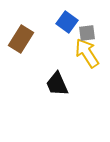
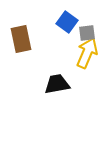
brown rectangle: rotated 44 degrees counterclockwise
yellow arrow: rotated 56 degrees clockwise
black trapezoid: rotated 104 degrees clockwise
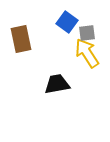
yellow arrow: rotated 56 degrees counterclockwise
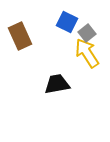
blue square: rotated 10 degrees counterclockwise
gray square: rotated 30 degrees counterclockwise
brown rectangle: moved 1 px left, 3 px up; rotated 12 degrees counterclockwise
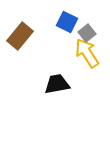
brown rectangle: rotated 64 degrees clockwise
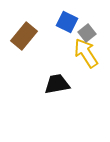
brown rectangle: moved 4 px right
yellow arrow: moved 1 px left
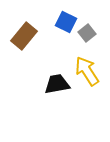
blue square: moved 1 px left
yellow arrow: moved 1 px right, 18 px down
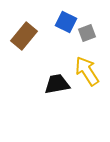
gray square: rotated 18 degrees clockwise
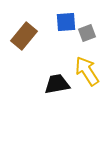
blue square: rotated 30 degrees counterclockwise
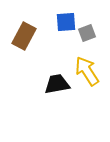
brown rectangle: rotated 12 degrees counterclockwise
